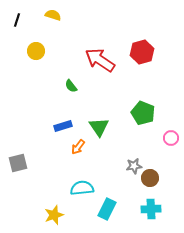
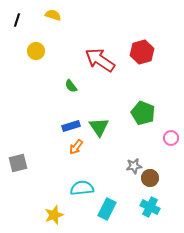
blue rectangle: moved 8 px right
orange arrow: moved 2 px left
cyan cross: moved 1 px left, 2 px up; rotated 30 degrees clockwise
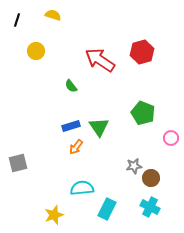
brown circle: moved 1 px right
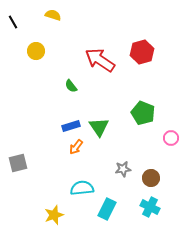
black line: moved 4 px left, 2 px down; rotated 48 degrees counterclockwise
gray star: moved 11 px left, 3 px down
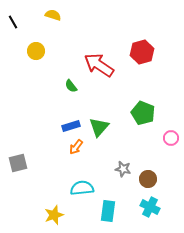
red arrow: moved 1 px left, 5 px down
green triangle: rotated 15 degrees clockwise
gray star: rotated 21 degrees clockwise
brown circle: moved 3 px left, 1 px down
cyan rectangle: moved 1 px right, 2 px down; rotated 20 degrees counterclockwise
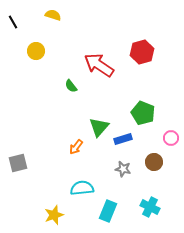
blue rectangle: moved 52 px right, 13 px down
brown circle: moved 6 px right, 17 px up
cyan rectangle: rotated 15 degrees clockwise
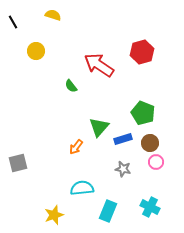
pink circle: moved 15 px left, 24 px down
brown circle: moved 4 px left, 19 px up
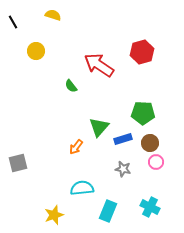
green pentagon: rotated 20 degrees counterclockwise
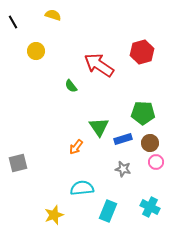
green triangle: rotated 15 degrees counterclockwise
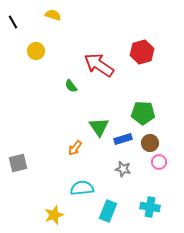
orange arrow: moved 1 px left, 1 px down
pink circle: moved 3 px right
cyan cross: rotated 18 degrees counterclockwise
